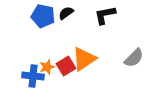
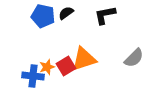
orange triangle: rotated 16 degrees clockwise
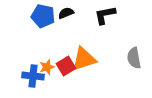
black semicircle: rotated 14 degrees clockwise
gray semicircle: rotated 125 degrees clockwise
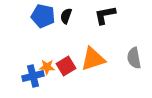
black semicircle: moved 3 px down; rotated 49 degrees counterclockwise
orange triangle: moved 9 px right
orange star: rotated 21 degrees clockwise
blue cross: rotated 20 degrees counterclockwise
